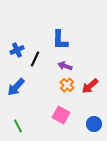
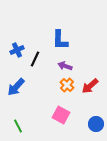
blue circle: moved 2 px right
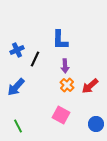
purple arrow: rotated 112 degrees counterclockwise
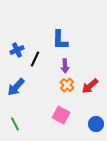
green line: moved 3 px left, 2 px up
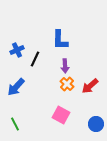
orange cross: moved 1 px up
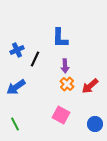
blue L-shape: moved 2 px up
blue arrow: rotated 12 degrees clockwise
blue circle: moved 1 px left
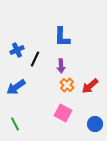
blue L-shape: moved 2 px right, 1 px up
purple arrow: moved 4 px left
orange cross: moved 1 px down
pink square: moved 2 px right, 2 px up
